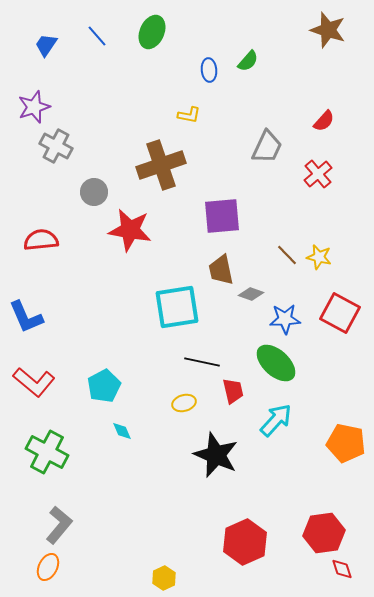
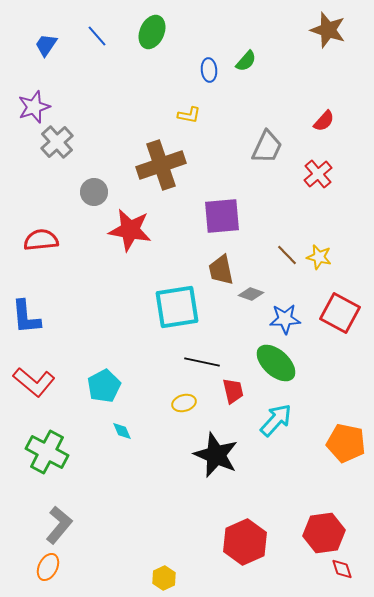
green semicircle at (248, 61): moved 2 px left
gray cross at (56, 146): moved 1 px right, 4 px up; rotated 20 degrees clockwise
blue L-shape at (26, 317): rotated 18 degrees clockwise
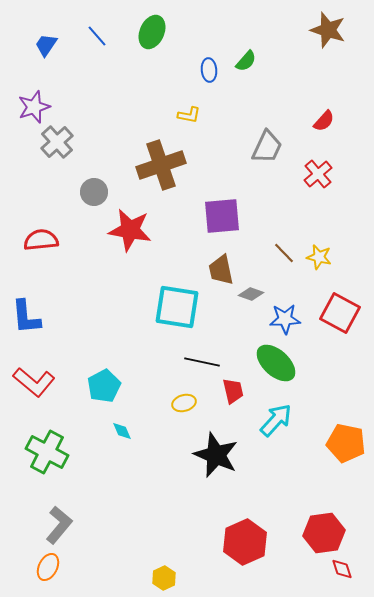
brown line at (287, 255): moved 3 px left, 2 px up
cyan square at (177, 307): rotated 18 degrees clockwise
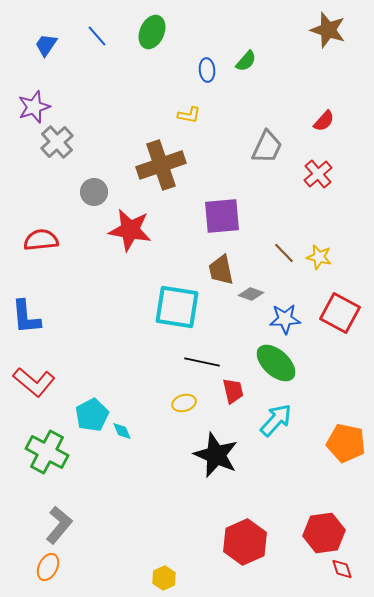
blue ellipse at (209, 70): moved 2 px left
cyan pentagon at (104, 386): moved 12 px left, 29 px down
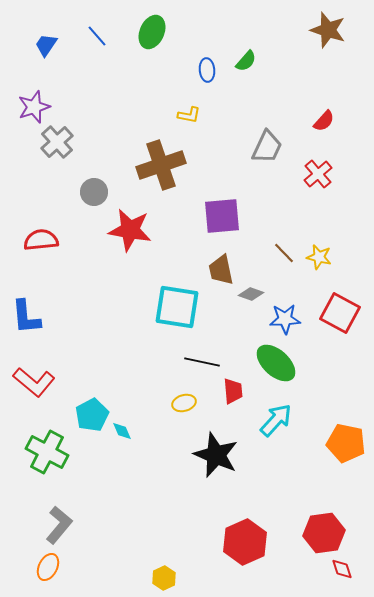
red trapezoid at (233, 391): rotated 8 degrees clockwise
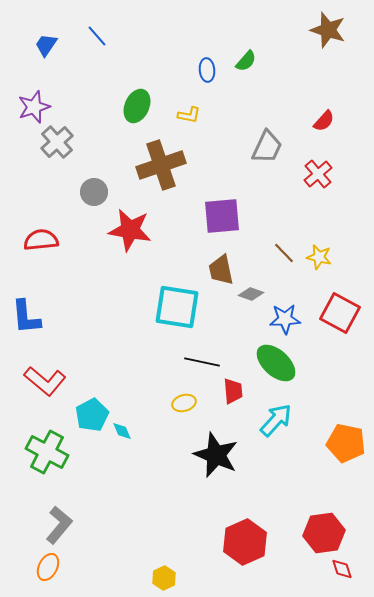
green ellipse at (152, 32): moved 15 px left, 74 px down
red L-shape at (34, 382): moved 11 px right, 1 px up
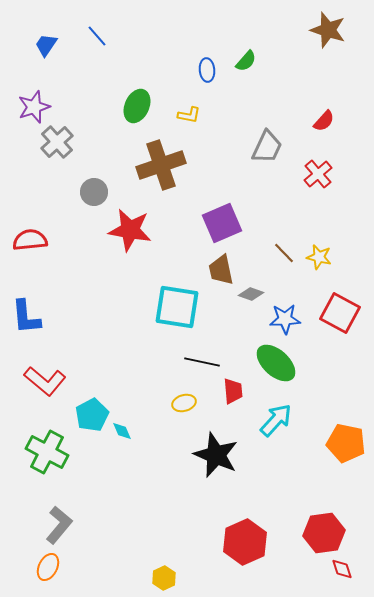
purple square at (222, 216): moved 7 px down; rotated 18 degrees counterclockwise
red semicircle at (41, 240): moved 11 px left
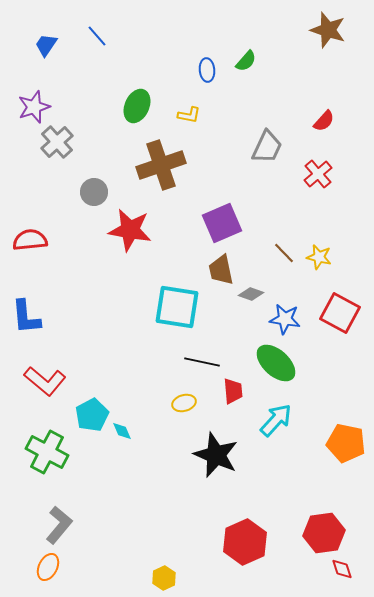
blue star at (285, 319): rotated 12 degrees clockwise
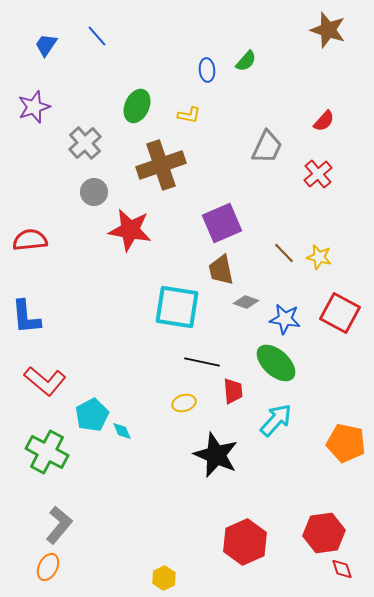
gray cross at (57, 142): moved 28 px right, 1 px down
gray diamond at (251, 294): moved 5 px left, 8 px down
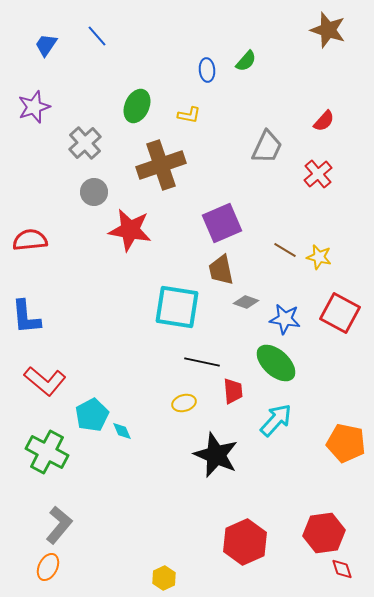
brown line at (284, 253): moved 1 px right, 3 px up; rotated 15 degrees counterclockwise
